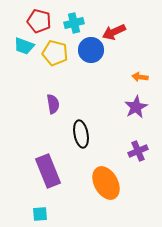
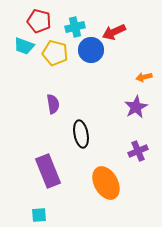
cyan cross: moved 1 px right, 4 px down
orange arrow: moved 4 px right; rotated 21 degrees counterclockwise
cyan square: moved 1 px left, 1 px down
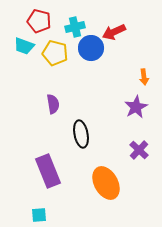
blue circle: moved 2 px up
orange arrow: rotated 84 degrees counterclockwise
purple cross: moved 1 px right, 1 px up; rotated 24 degrees counterclockwise
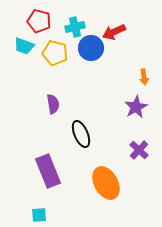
black ellipse: rotated 12 degrees counterclockwise
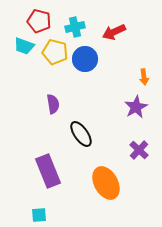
blue circle: moved 6 px left, 11 px down
yellow pentagon: moved 1 px up
black ellipse: rotated 12 degrees counterclockwise
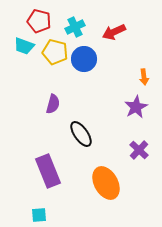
cyan cross: rotated 12 degrees counterclockwise
blue circle: moved 1 px left
purple semicircle: rotated 24 degrees clockwise
